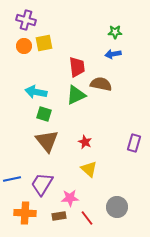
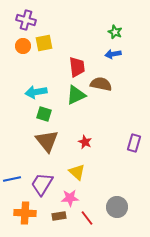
green star: rotated 24 degrees clockwise
orange circle: moved 1 px left
cyan arrow: rotated 20 degrees counterclockwise
yellow triangle: moved 12 px left, 3 px down
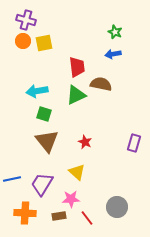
orange circle: moved 5 px up
cyan arrow: moved 1 px right, 1 px up
pink star: moved 1 px right, 1 px down
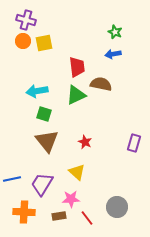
orange cross: moved 1 px left, 1 px up
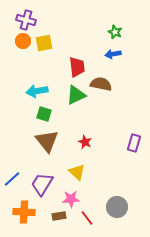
blue line: rotated 30 degrees counterclockwise
